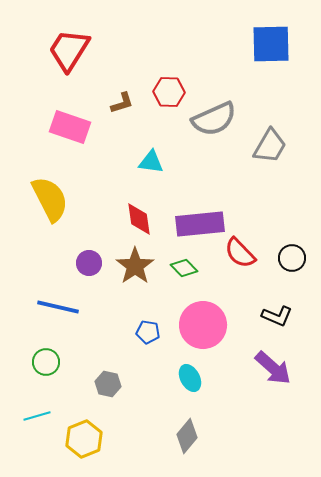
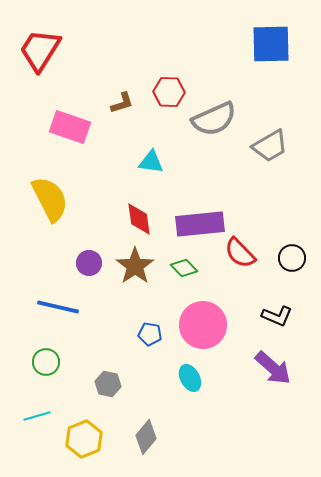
red trapezoid: moved 29 px left
gray trapezoid: rotated 30 degrees clockwise
blue pentagon: moved 2 px right, 2 px down
gray diamond: moved 41 px left, 1 px down
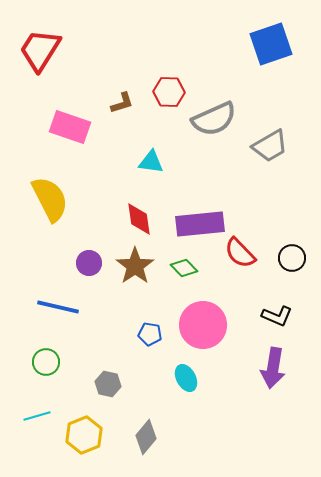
blue square: rotated 18 degrees counterclockwise
purple arrow: rotated 57 degrees clockwise
cyan ellipse: moved 4 px left
yellow hexagon: moved 4 px up
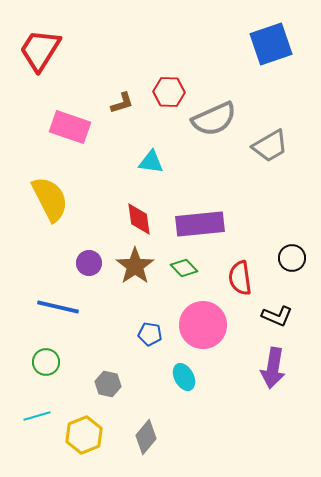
red semicircle: moved 25 px down; rotated 36 degrees clockwise
cyan ellipse: moved 2 px left, 1 px up
